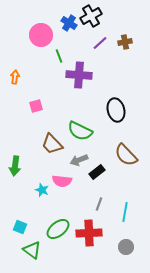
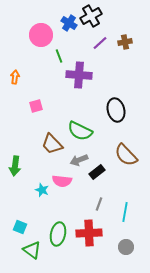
green ellipse: moved 5 px down; rotated 40 degrees counterclockwise
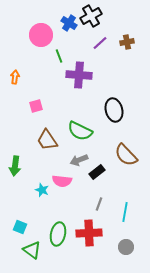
brown cross: moved 2 px right
black ellipse: moved 2 px left
brown trapezoid: moved 5 px left, 4 px up; rotated 10 degrees clockwise
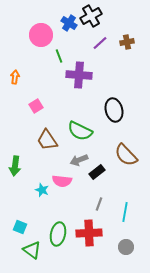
pink square: rotated 16 degrees counterclockwise
